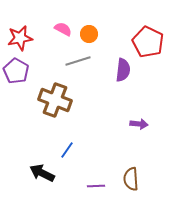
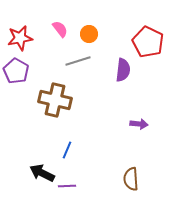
pink semicircle: moved 3 px left; rotated 24 degrees clockwise
brown cross: rotated 8 degrees counterclockwise
blue line: rotated 12 degrees counterclockwise
purple line: moved 29 px left
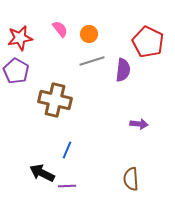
gray line: moved 14 px right
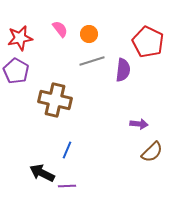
brown semicircle: moved 21 px right, 27 px up; rotated 130 degrees counterclockwise
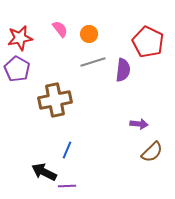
gray line: moved 1 px right, 1 px down
purple pentagon: moved 1 px right, 2 px up
brown cross: rotated 24 degrees counterclockwise
black arrow: moved 2 px right, 1 px up
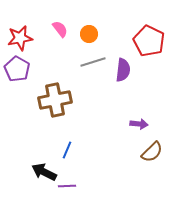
red pentagon: moved 1 px right, 1 px up
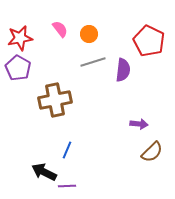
purple pentagon: moved 1 px right, 1 px up
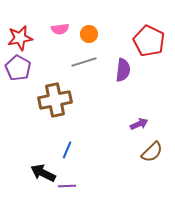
pink semicircle: rotated 120 degrees clockwise
gray line: moved 9 px left
purple arrow: rotated 30 degrees counterclockwise
black arrow: moved 1 px left, 1 px down
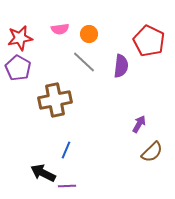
gray line: rotated 60 degrees clockwise
purple semicircle: moved 2 px left, 4 px up
purple arrow: rotated 36 degrees counterclockwise
blue line: moved 1 px left
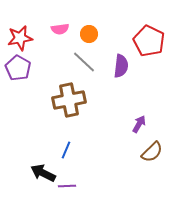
brown cross: moved 14 px right
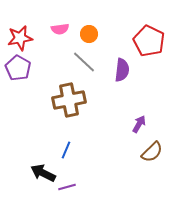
purple semicircle: moved 1 px right, 4 px down
purple line: moved 1 px down; rotated 12 degrees counterclockwise
